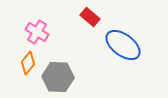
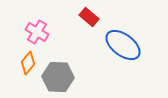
red rectangle: moved 1 px left
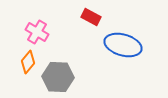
red rectangle: moved 2 px right; rotated 12 degrees counterclockwise
blue ellipse: rotated 21 degrees counterclockwise
orange diamond: moved 1 px up
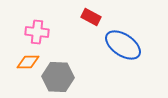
pink cross: rotated 25 degrees counterclockwise
blue ellipse: rotated 18 degrees clockwise
orange diamond: rotated 50 degrees clockwise
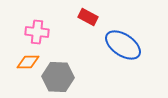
red rectangle: moved 3 px left
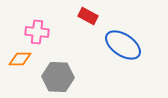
red rectangle: moved 1 px up
orange diamond: moved 8 px left, 3 px up
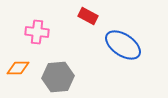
orange diamond: moved 2 px left, 9 px down
gray hexagon: rotated 8 degrees counterclockwise
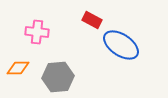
red rectangle: moved 4 px right, 4 px down
blue ellipse: moved 2 px left
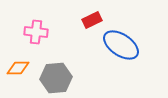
red rectangle: rotated 54 degrees counterclockwise
pink cross: moved 1 px left
gray hexagon: moved 2 px left, 1 px down
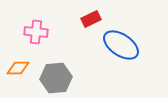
red rectangle: moved 1 px left, 1 px up
